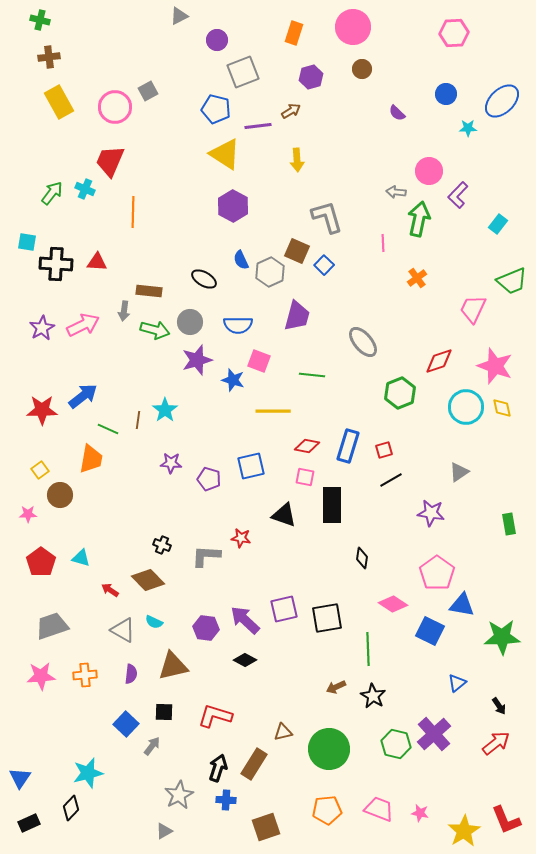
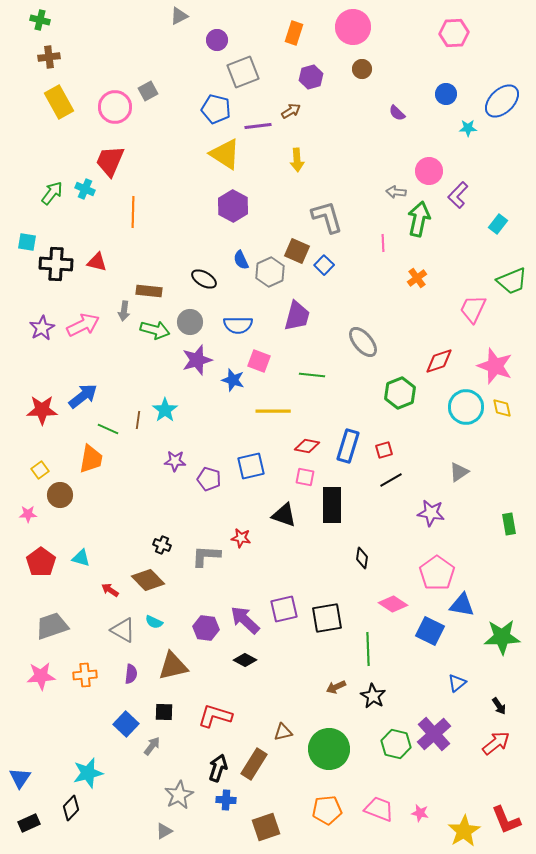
red triangle at (97, 262): rotated 10 degrees clockwise
purple star at (171, 463): moved 4 px right, 2 px up
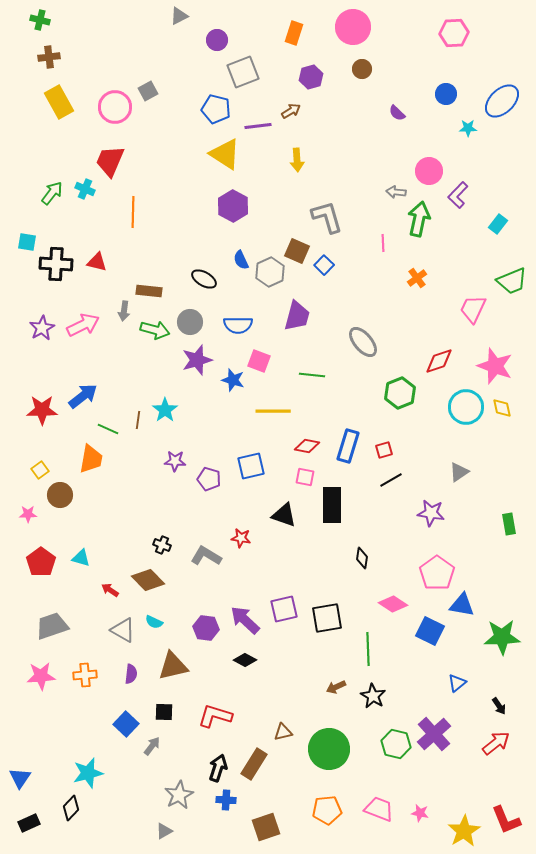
gray L-shape at (206, 556): rotated 28 degrees clockwise
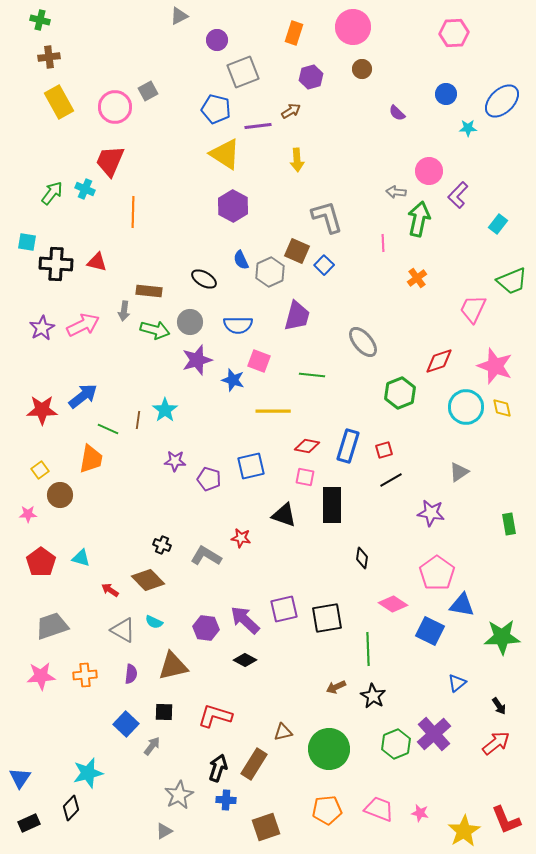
green hexagon at (396, 744): rotated 24 degrees clockwise
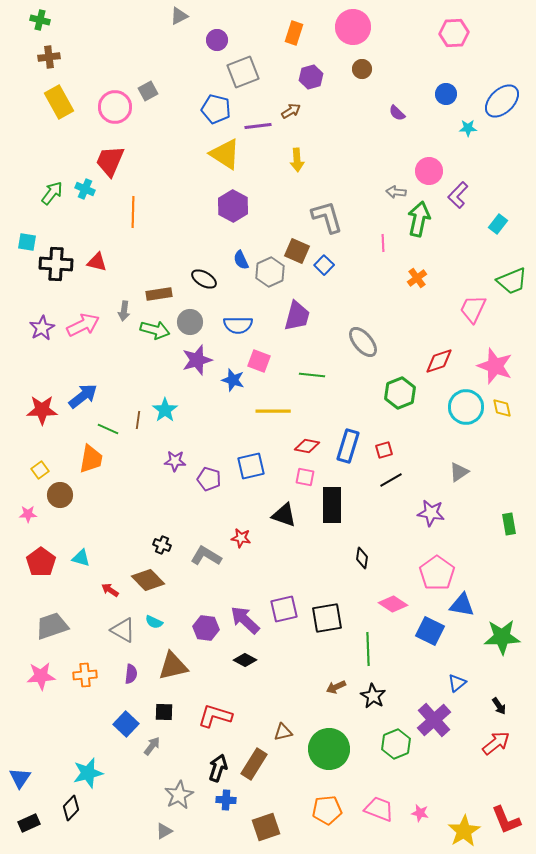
brown rectangle at (149, 291): moved 10 px right, 3 px down; rotated 15 degrees counterclockwise
purple cross at (434, 734): moved 14 px up
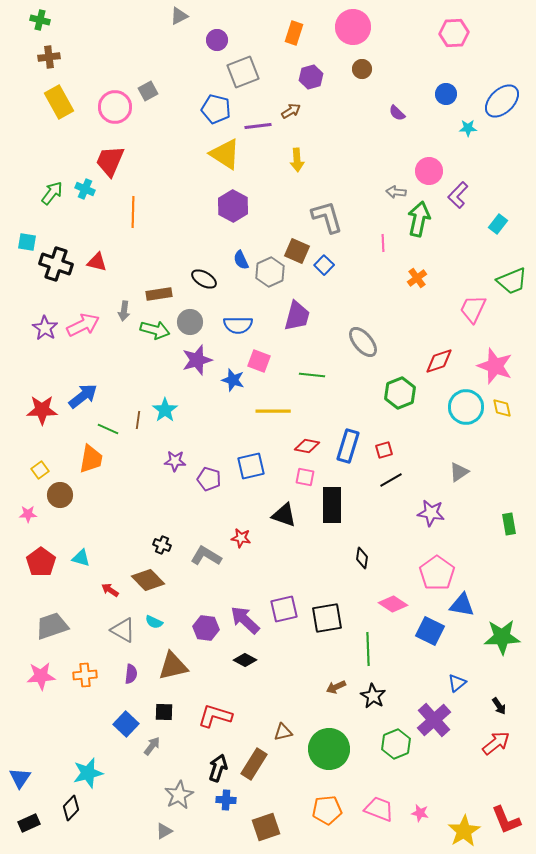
black cross at (56, 264): rotated 16 degrees clockwise
purple star at (42, 328): moved 3 px right; rotated 10 degrees counterclockwise
